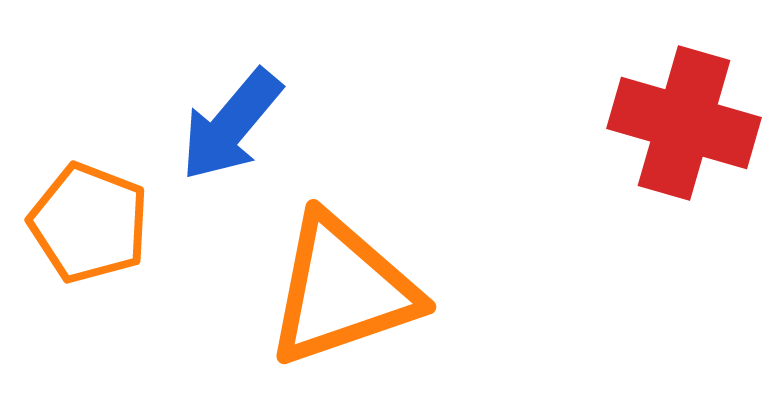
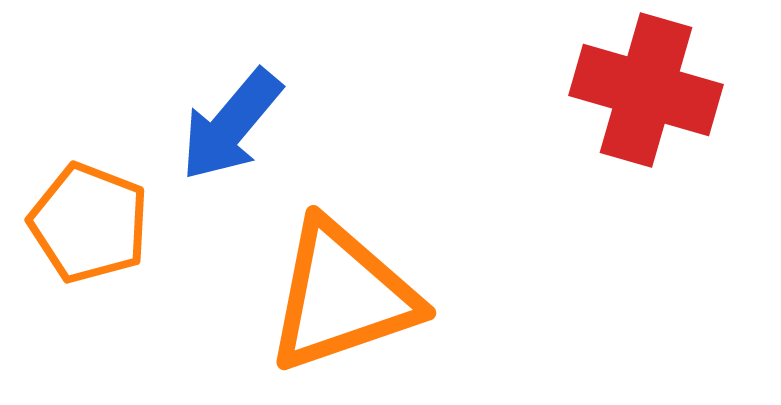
red cross: moved 38 px left, 33 px up
orange triangle: moved 6 px down
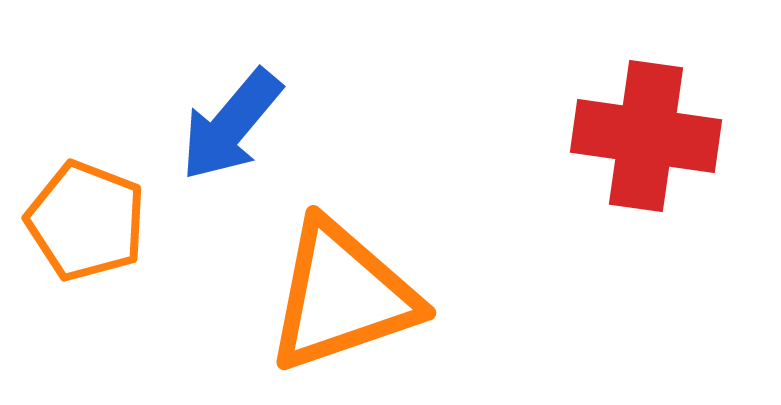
red cross: moved 46 px down; rotated 8 degrees counterclockwise
orange pentagon: moved 3 px left, 2 px up
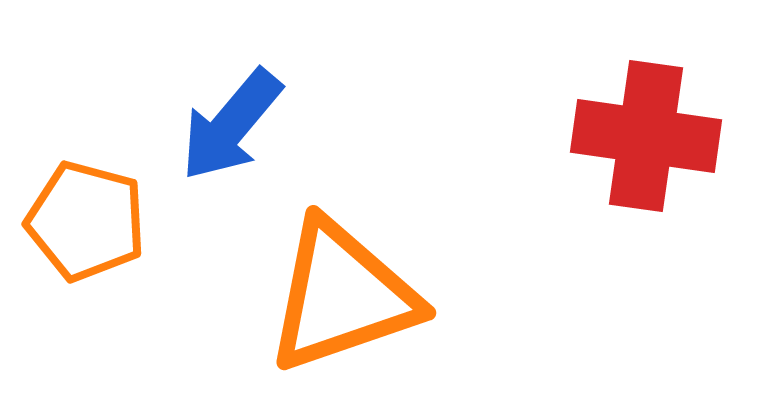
orange pentagon: rotated 6 degrees counterclockwise
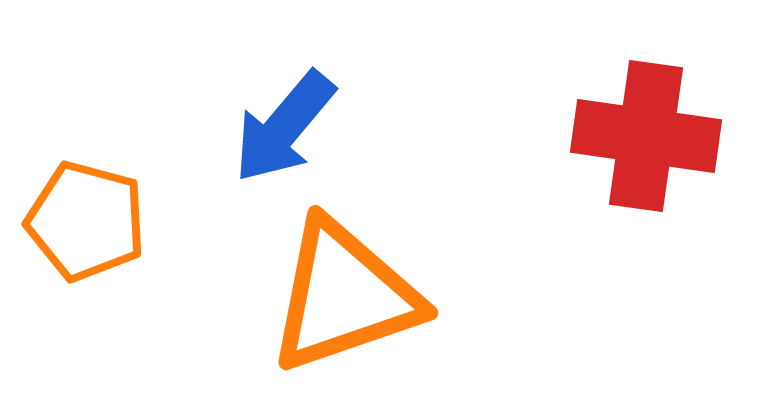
blue arrow: moved 53 px right, 2 px down
orange triangle: moved 2 px right
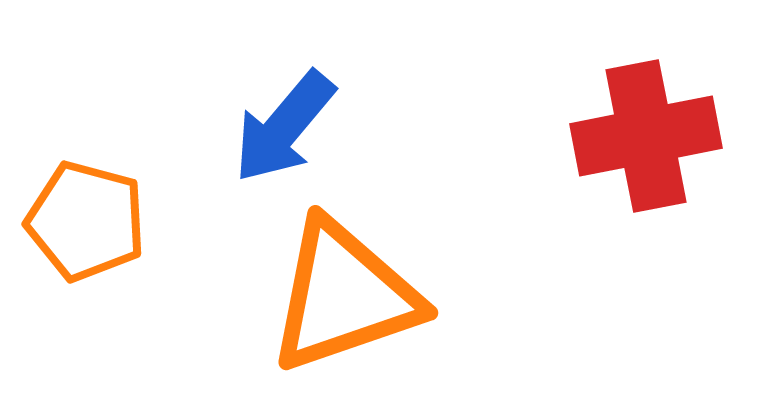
red cross: rotated 19 degrees counterclockwise
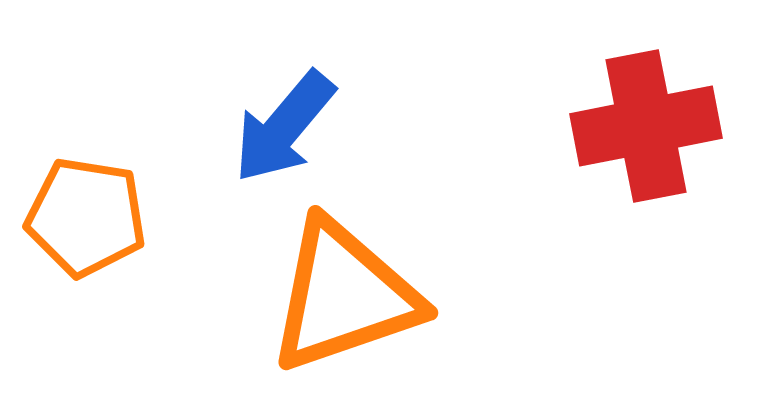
red cross: moved 10 px up
orange pentagon: moved 4 px up; rotated 6 degrees counterclockwise
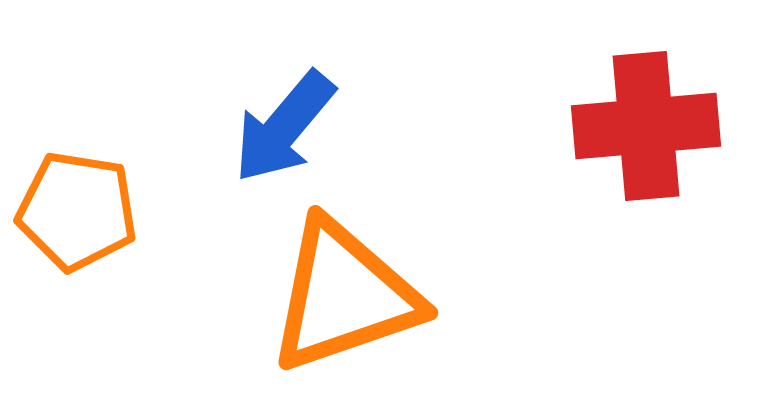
red cross: rotated 6 degrees clockwise
orange pentagon: moved 9 px left, 6 px up
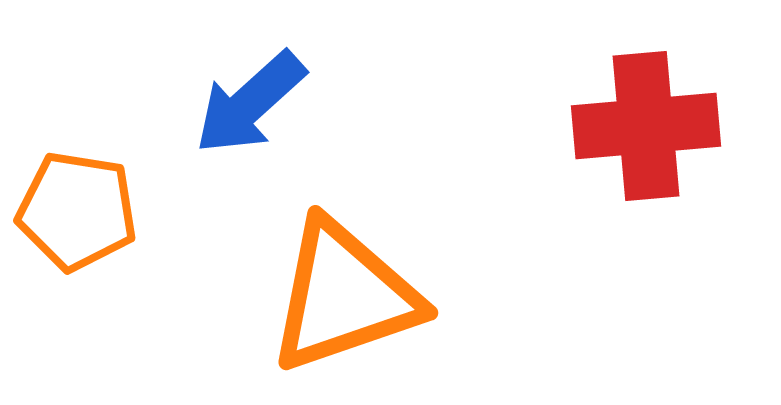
blue arrow: moved 34 px left, 24 px up; rotated 8 degrees clockwise
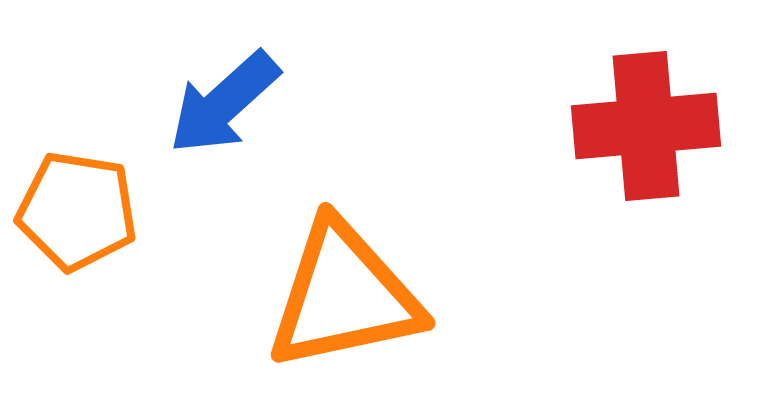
blue arrow: moved 26 px left
orange triangle: rotated 7 degrees clockwise
